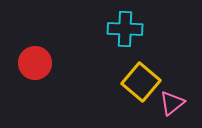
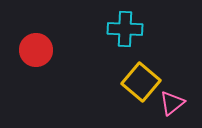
red circle: moved 1 px right, 13 px up
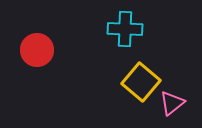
red circle: moved 1 px right
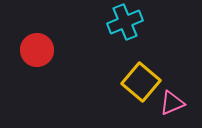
cyan cross: moved 7 px up; rotated 24 degrees counterclockwise
pink triangle: rotated 16 degrees clockwise
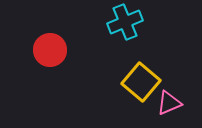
red circle: moved 13 px right
pink triangle: moved 3 px left
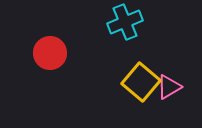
red circle: moved 3 px down
pink triangle: moved 16 px up; rotated 8 degrees counterclockwise
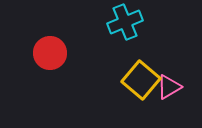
yellow square: moved 2 px up
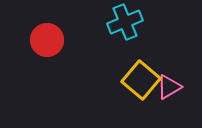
red circle: moved 3 px left, 13 px up
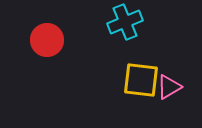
yellow square: rotated 33 degrees counterclockwise
